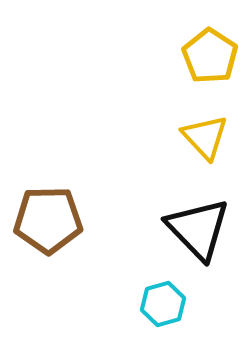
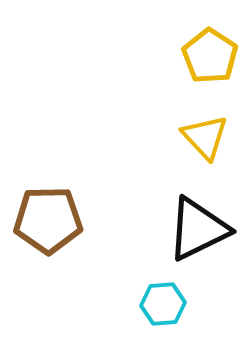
black triangle: rotated 48 degrees clockwise
cyan hexagon: rotated 12 degrees clockwise
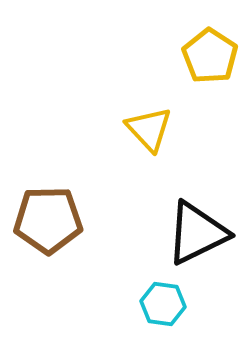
yellow triangle: moved 56 px left, 8 px up
black triangle: moved 1 px left, 4 px down
cyan hexagon: rotated 12 degrees clockwise
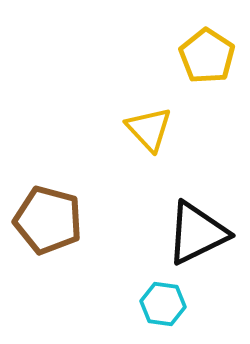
yellow pentagon: moved 3 px left
brown pentagon: rotated 16 degrees clockwise
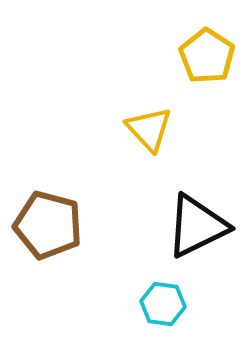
brown pentagon: moved 5 px down
black triangle: moved 7 px up
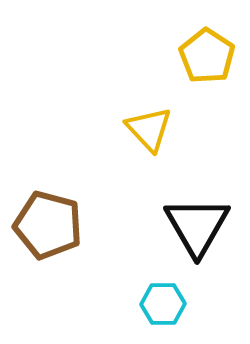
black triangle: rotated 34 degrees counterclockwise
cyan hexagon: rotated 9 degrees counterclockwise
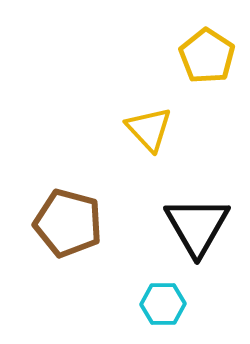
brown pentagon: moved 20 px right, 2 px up
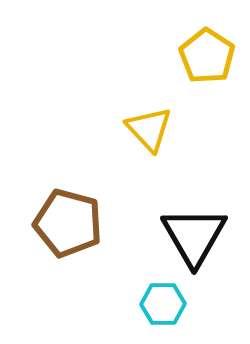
black triangle: moved 3 px left, 10 px down
